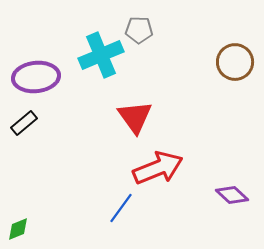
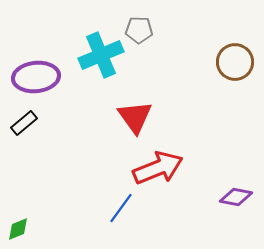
purple diamond: moved 4 px right, 2 px down; rotated 32 degrees counterclockwise
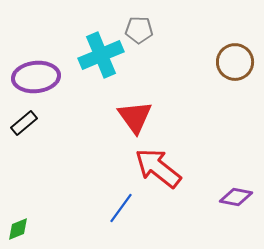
red arrow: rotated 120 degrees counterclockwise
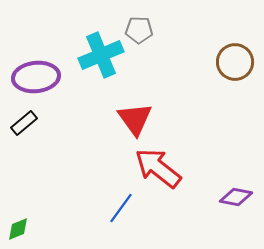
red triangle: moved 2 px down
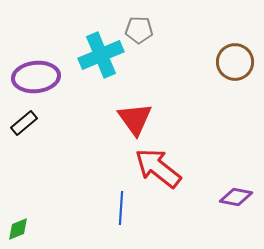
blue line: rotated 32 degrees counterclockwise
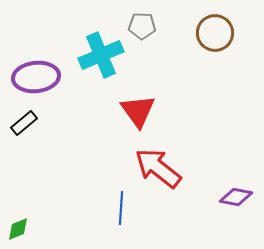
gray pentagon: moved 3 px right, 4 px up
brown circle: moved 20 px left, 29 px up
red triangle: moved 3 px right, 8 px up
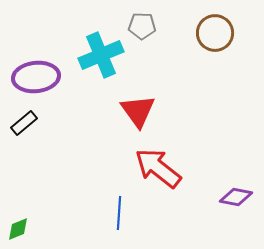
blue line: moved 2 px left, 5 px down
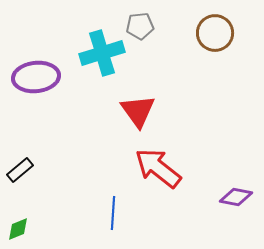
gray pentagon: moved 2 px left; rotated 8 degrees counterclockwise
cyan cross: moved 1 px right, 2 px up; rotated 6 degrees clockwise
black rectangle: moved 4 px left, 47 px down
blue line: moved 6 px left
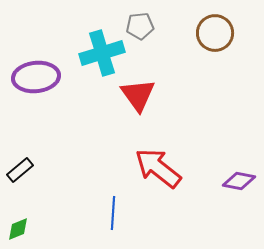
red triangle: moved 16 px up
purple diamond: moved 3 px right, 16 px up
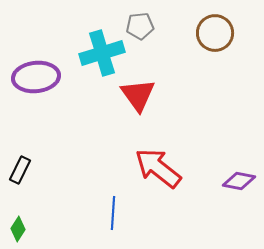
black rectangle: rotated 24 degrees counterclockwise
green diamond: rotated 35 degrees counterclockwise
